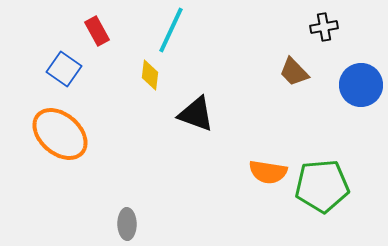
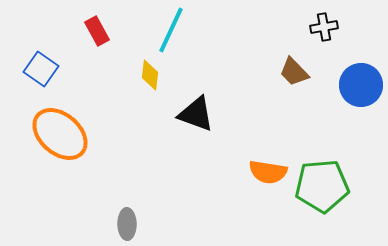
blue square: moved 23 px left
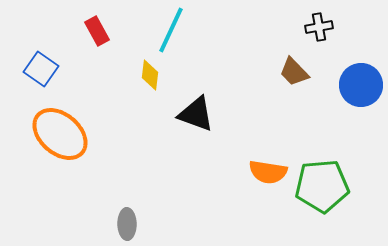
black cross: moved 5 px left
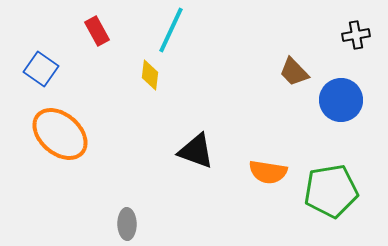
black cross: moved 37 px right, 8 px down
blue circle: moved 20 px left, 15 px down
black triangle: moved 37 px down
green pentagon: moved 9 px right, 5 px down; rotated 4 degrees counterclockwise
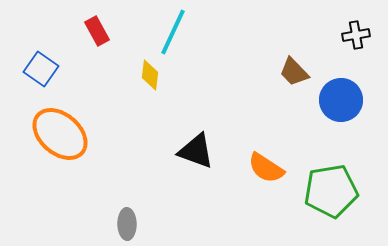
cyan line: moved 2 px right, 2 px down
orange semicircle: moved 2 px left, 4 px up; rotated 24 degrees clockwise
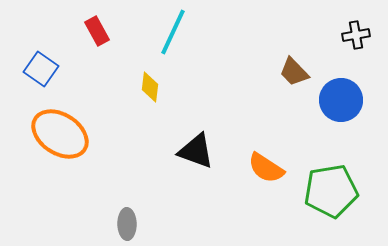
yellow diamond: moved 12 px down
orange ellipse: rotated 8 degrees counterclockwise
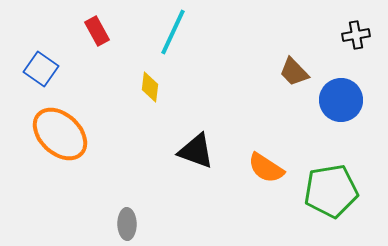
orange ellipse: rotated 10 degrees clockwise
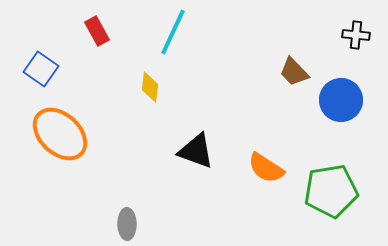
black cross: rotated 16 degrees clockwise
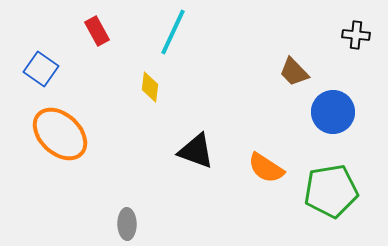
blue circle: moved 8 px left, 12 px down
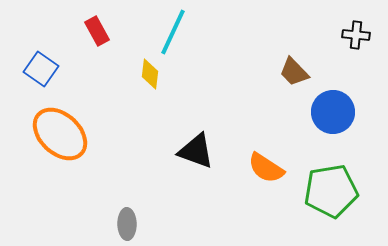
yellow diamond: moved 13 px up
